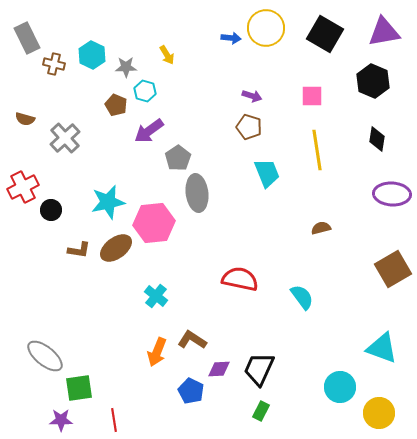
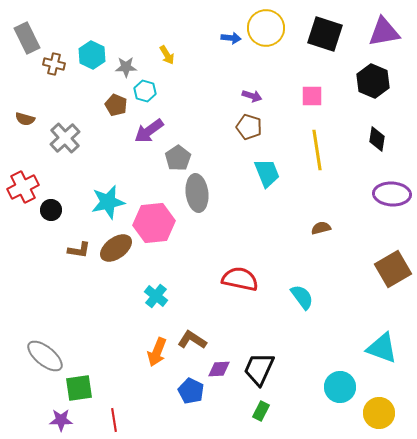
black square at (325, 34): rotated 12 degrees counterclockwise
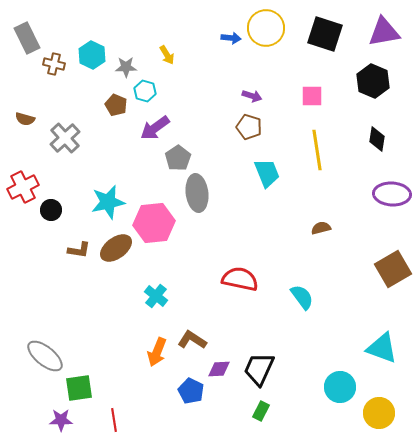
purple arrow at (149, 131): moved 6 px right, 3 px up
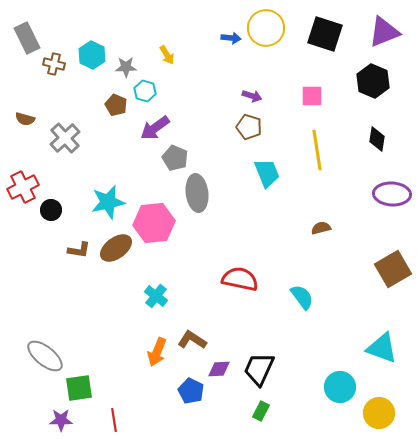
purple triangle at (384, 32): rotated 12 degrees counterclockwise
gray pentagon at (178, 158): moved 3 px left; rotated 15 degrees counterclockwise
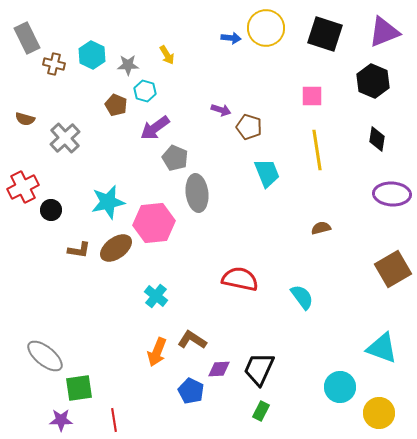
gray star at (126, 67): moved 2 px right, 2 px up
purple arrow at (252, 96): moved 31 px left, 14 px down
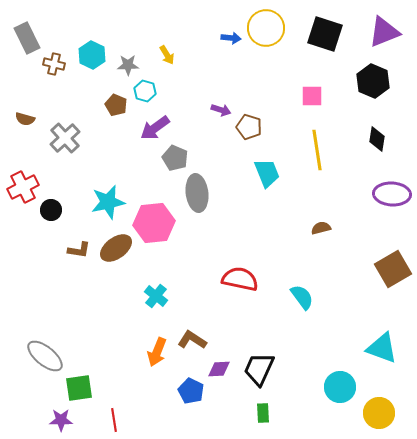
green rectangle at (261, 411): moved 2 px right, 2 px down; rotated 30 degrees counterclockwise
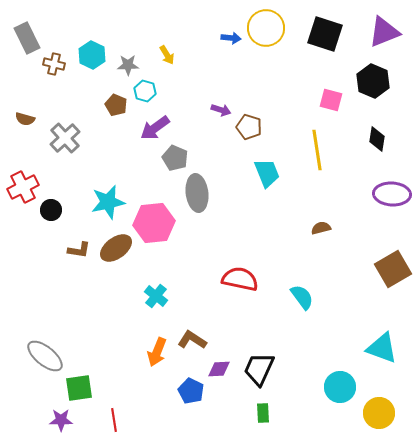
pink square at (312, 96): moved 19 px right, 4 px down; rotated 15 degrees clockwise
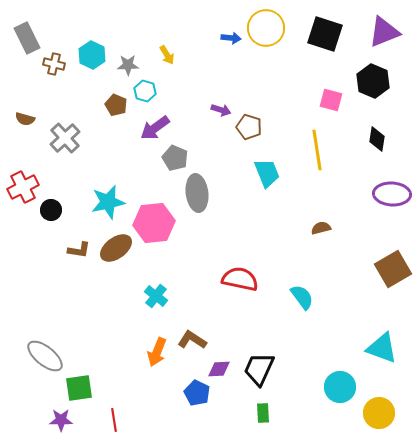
blue pentagon at (191, 391): moved 6 px right, 2 px down
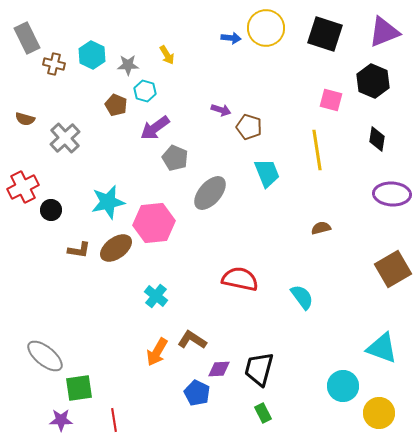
gray ellipse at (197, 193): moved 13 px right; rotated 48 degrees clockwise
orange arrow at (157, 352): rotated 8 degrees clockwise
black trapezoid at (259, 369): rotated 9 degrees counterclockwise
cyan circle at (340, 387): moved 3 px right, 1 px up
green rectangle at (263, 413): rotated 24 degrees counterclockwise
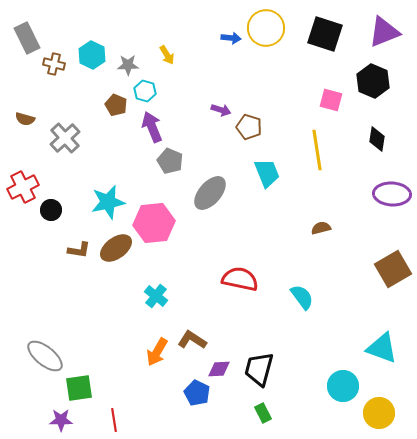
purple arrow at (155, 128): moved 3 px left, 1 px up; rotated 104 degrees clockwise
gray pentagon at (175, 158): moved 5 px left, 3 px down
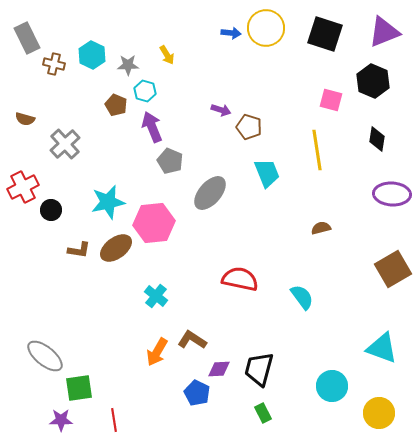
blue arrow at (231, 38): moved 5 px up
gray cross at (65, 138): moved 6 px down
cyan circle at (343, 386): moved 11 px left
